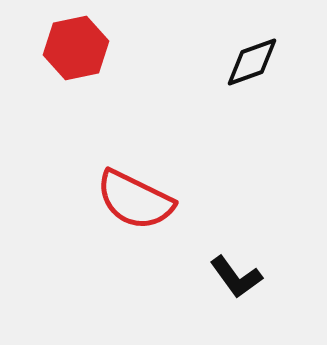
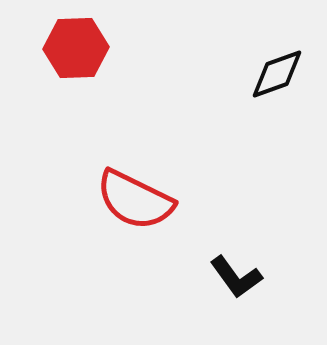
red hexagon: rotated 10 degrees clockwise
black diamond: moved 25 px right, 12 px down
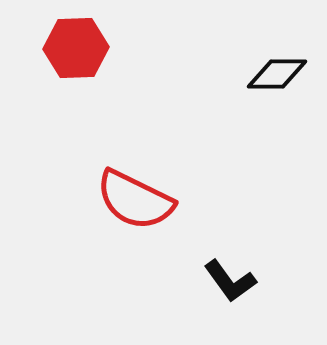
black diamond: rotated 20 degrees clockwise
black L-shape: moved 6 px left, 4 px down
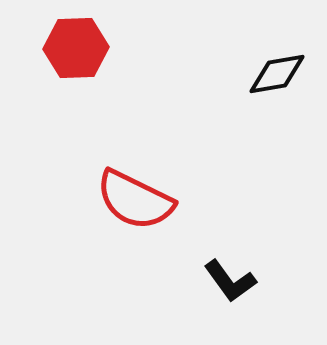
black diamond: rotated 10 degrees counterclockwise
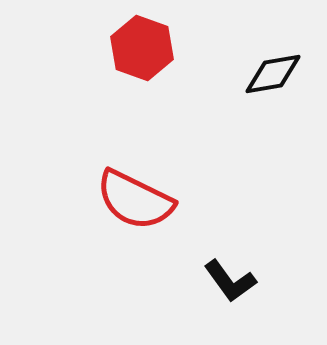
red hexagon: moved 66 px right; rotated 22 degrees clockwise
black diamond: moved 4 px left
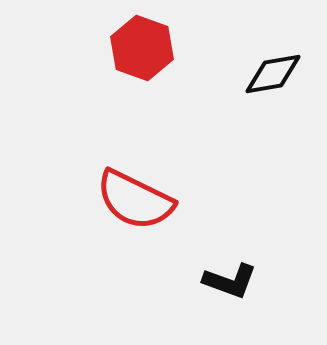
black L-shape: rotated 34 degrees counterclockwise
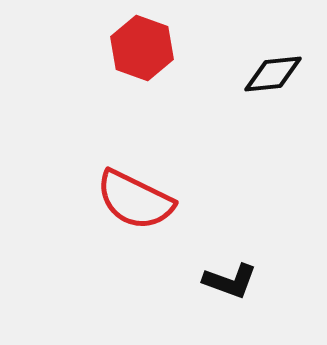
black diamond: rotated 4 degrees clockwise
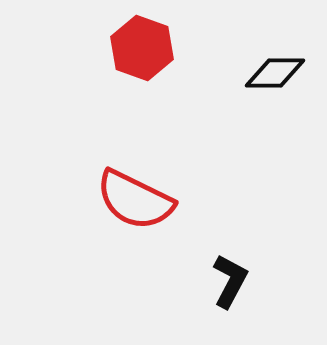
black diamond: moved 2 px right, 1 px up; rotated 6 degrees clockwise
black L-shape: rotated 82 degrees counterclockwise
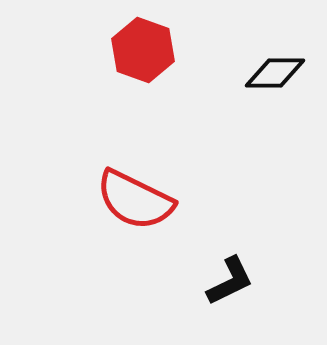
red hexagon: moved 1 px right, 2 px down
black L-shape: rotated 36 degrees clockwise
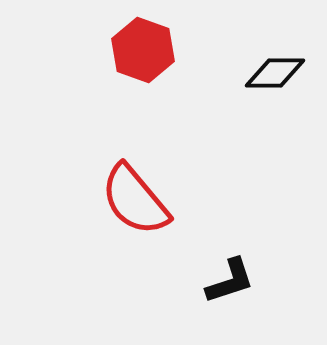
red semicircle: rotated 24 degrees clockwise
black L-shape: rotated 8 degrees clockwise
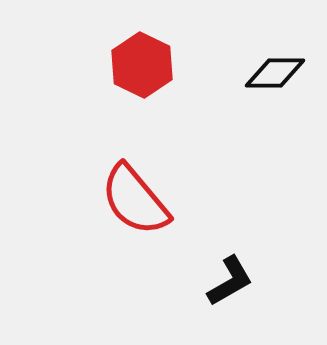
red hexagon: moved 1 px left, 15 px down; rotated 6 degrees clockwise
black L-shape: rotated 12 degrees counterclockwise
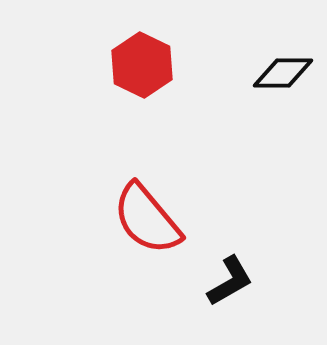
black diamond: moved 8 px right
red semicircle: moved 12 px right, 19 px down
